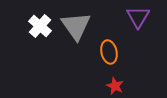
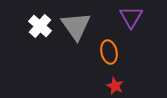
purple triangle: moved 7 px left
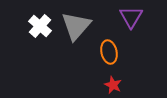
gray triangle: rotated 16 degrees clockwise
red star: moved 2 px left, 1 px up
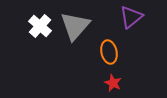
purple triangle: rotated 20 degrees clockwise
gray triangle: moved 1 px left
red star: moved 2 px up
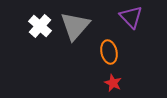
purple triangle: rotated 35 degrees counterclockwise
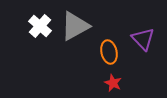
purple triangle: moved 12 px right, 22 px down
gray triangle: rotated 20 degrees clockwise
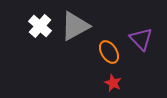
purple triangle: moved 2 px left
orange ellipse: rotated 20 degrees counterclockwise
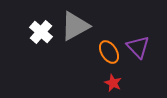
white cross: moved 1 px right, 6 px down
purple triangle: moved 3 px left, 8 px down
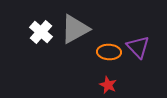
gray triangle: moved 3 px down
orange ellipse: rotated 55 degrees counterclockwise
red star: moved 5 px left, 2 px down
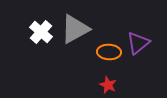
purple triangle: moved 4 px up; rotated 35 degrees clockwise
